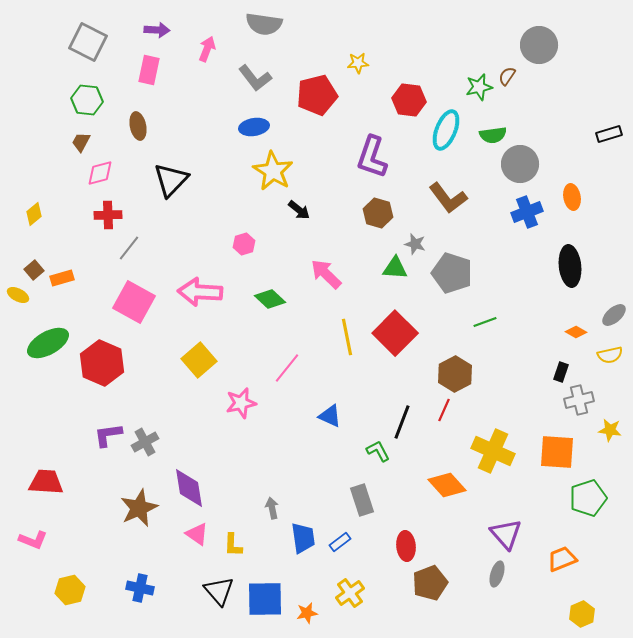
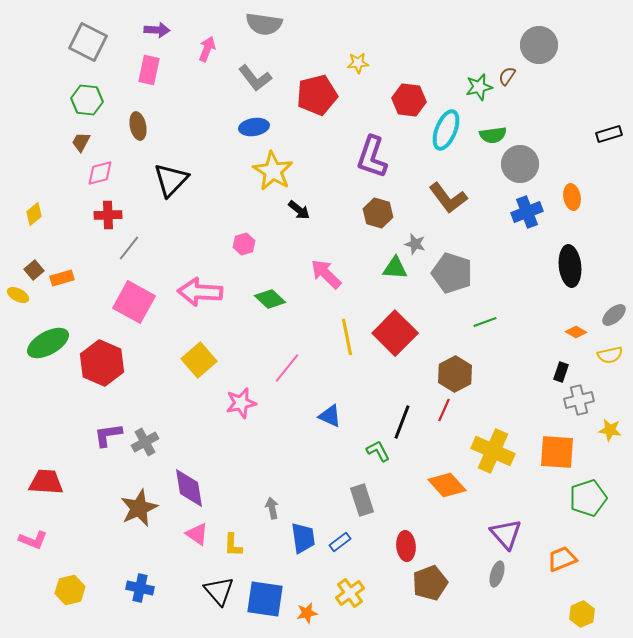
blue square at (265, 599): rotated 9 degrees clockwise
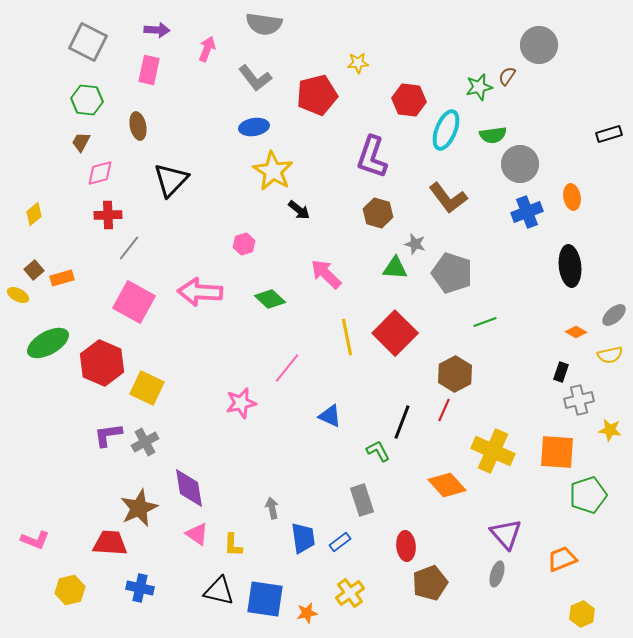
yellow square at (199, 360): moved 52 px left, 28 px down; rotated 24 degrees counterclockwise
red trapezoid at (46, 482): moved 64 px right, 61 px down
green pentagon at (588, 498): moved 3 px up
pink L-shape at (33, 540): moved 2 px right
black triangle at (219, 591): rotated 36 degrees counterclockwise
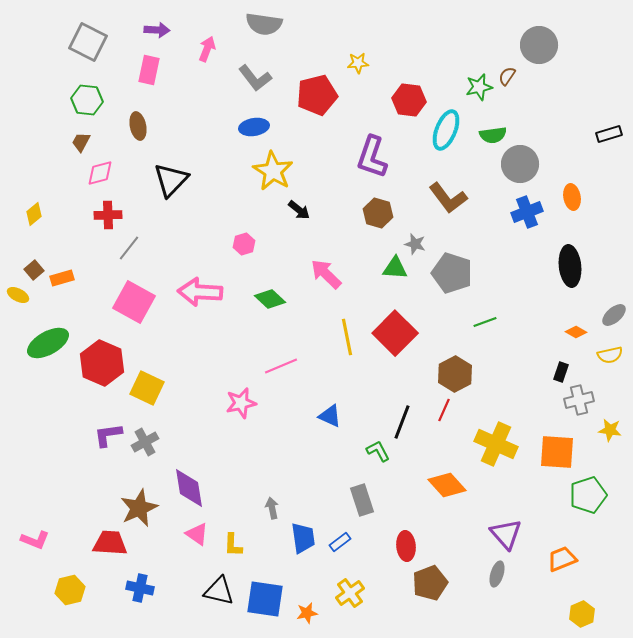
pink line at (287, 368): moved 6 px left, 2 px up; rotated 28 degrees clockwise
yellow cross at (493, 451): moved 3 px right, 7 px up
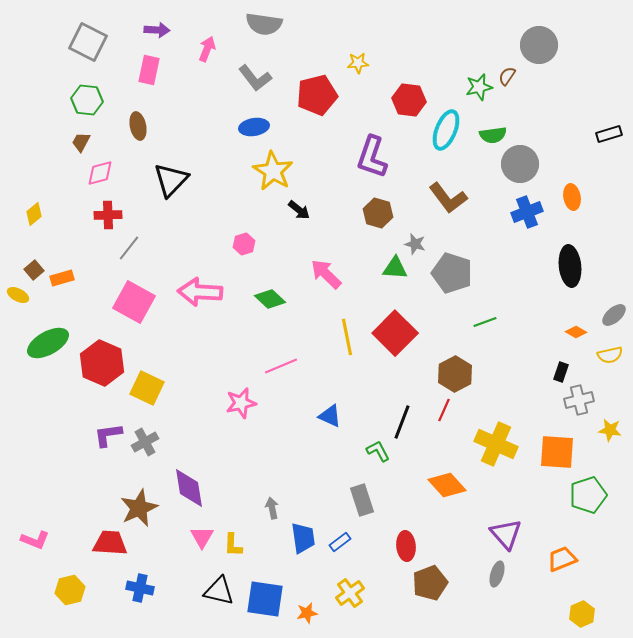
pink triangle at (197, 534): moved 5 px right, 3 px down; rotated 25 degrees clockwise
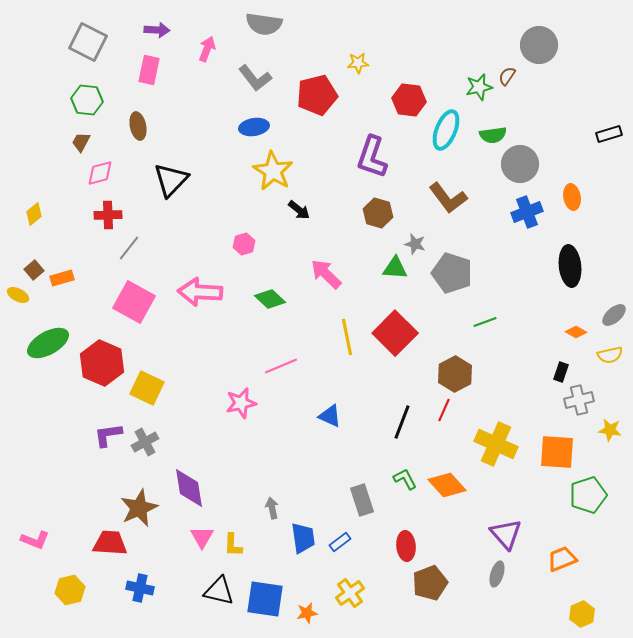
green L-shape at (378, 451): moved 27 px right, 28 px down
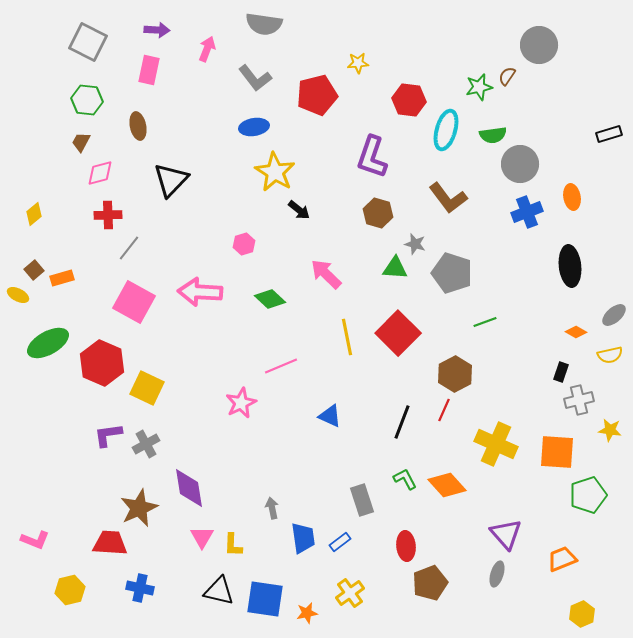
cyan ellipse at (446, 130): rotated 6 degrees counterclockwise
yellow star at (273, 171): moved 2 px right, 1 px down
red square at (395, 333): moved 3 px right
pink star at (241, 403): rotated 12 degrees counterclockwise
gray cross at (145, 442): moved 1 px right, 2 px down
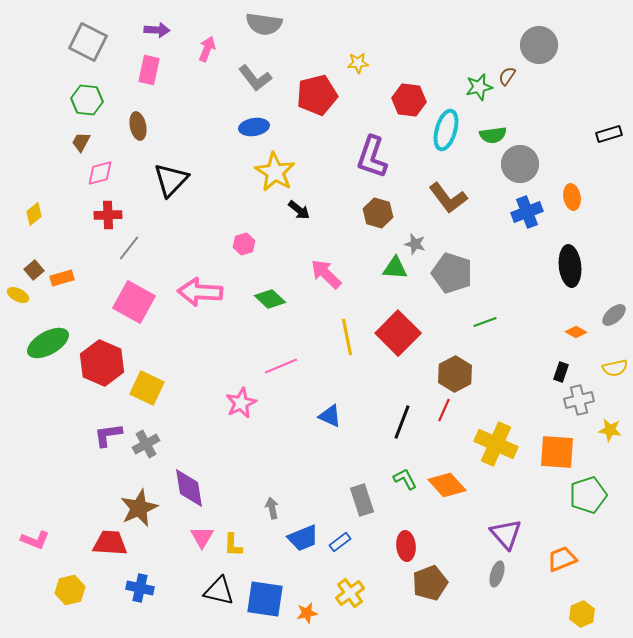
yellow semicircle at (610, 355): moved 5 px right, 13 px down
blue trapezoid at (303, 538): rotated 76 degrees clockwise
